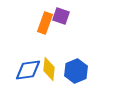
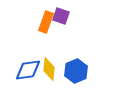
orange rectangle: moved 1 px right, 1 px up
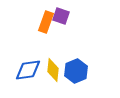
yellow diamond: moved 4 px right, 1 px down
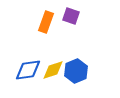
purple square: moved 10 px right
yellow diamond: rotated 65 degrees clockwise
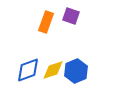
blue diamond: rotated 12 degrees counterclockwise
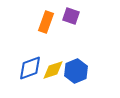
blue diamond: moved 2 px right, 2 px up
